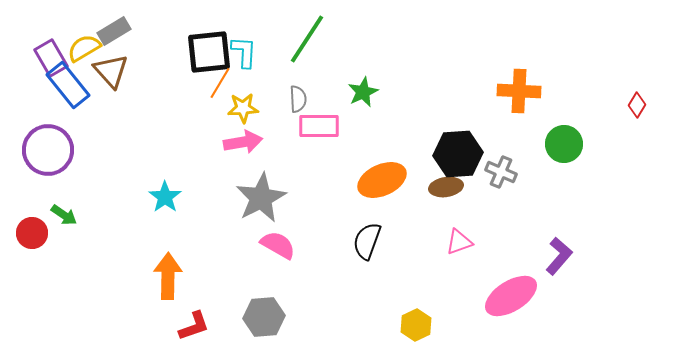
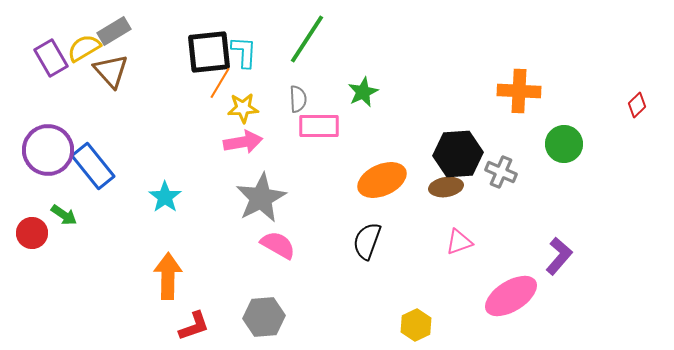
blue rectangle: moved 25 px right, 81 px down
red diamond: rotated 15 degrees clockwise
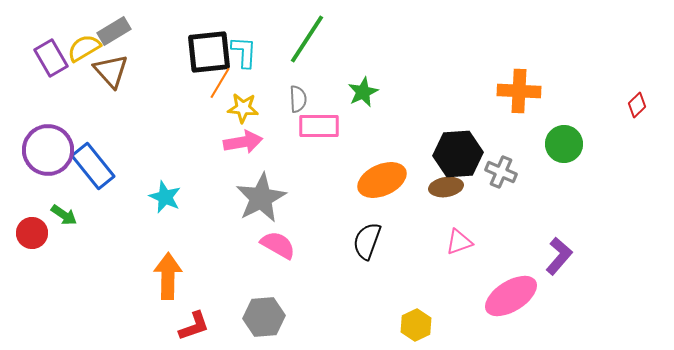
yellow star: rotated 8 degrees clockwise
cyan star: rotated 12 degrees counterclockwise
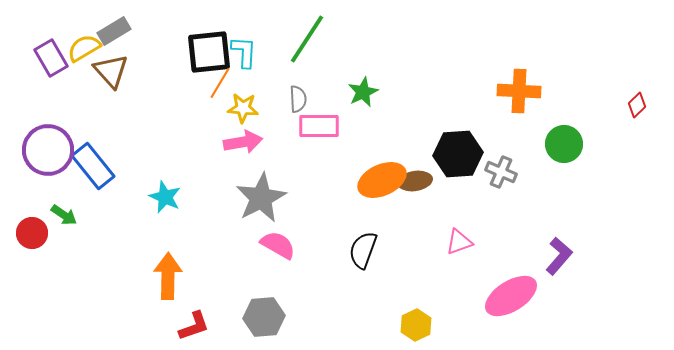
brown ellipse: moved 31 px left, 6 px up
black semicircle: moved 4 px left, 9 px down
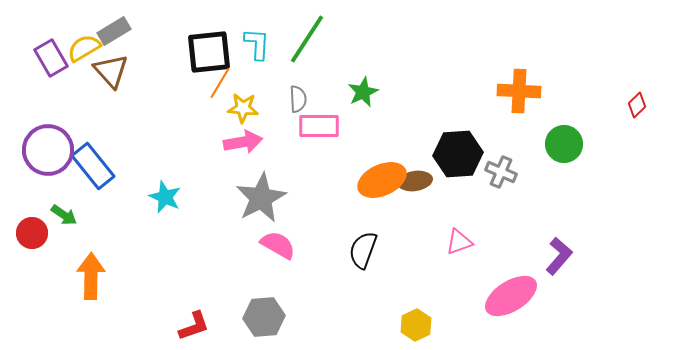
cyan L-shape: moved 13 px right, 8 px up
orange arrow: moved 77 px left
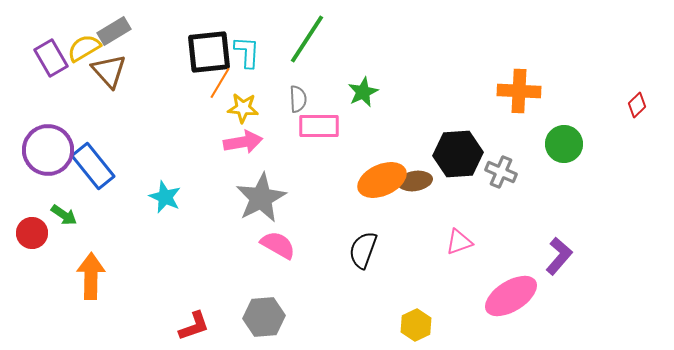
cyan L-shape: moved 10 px left, 8 px down
brown triangle: moved 2 px left
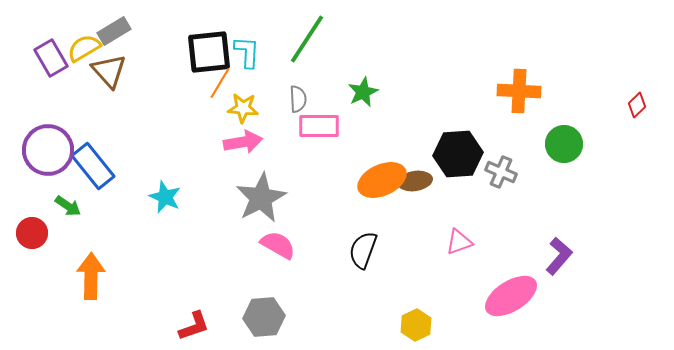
green arrow: moved 4 px right, 9 px up
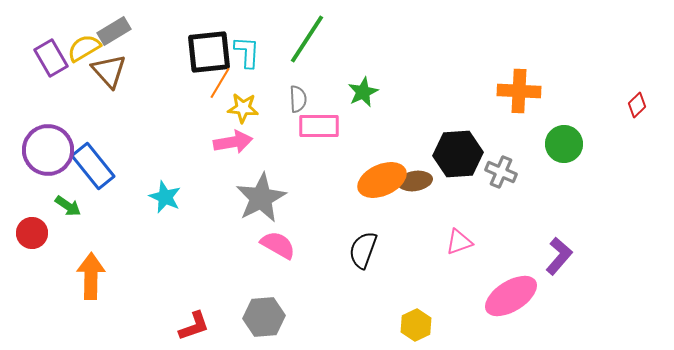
pink arrow: moved 10 px left
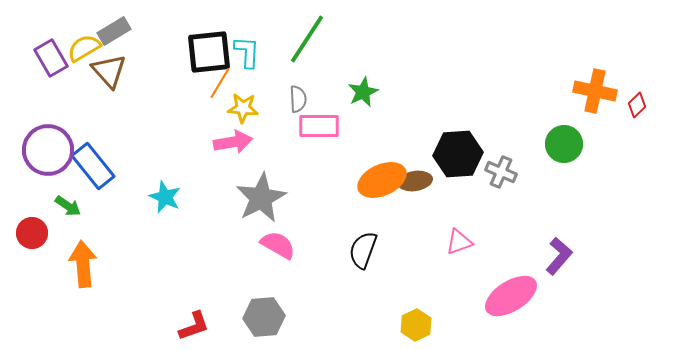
orange cross: moved 76 px right; rotated 9 degrees clockwise
orange arrow: moved 8 px left, 12 px up; rotated 6 degrees counterclockwise
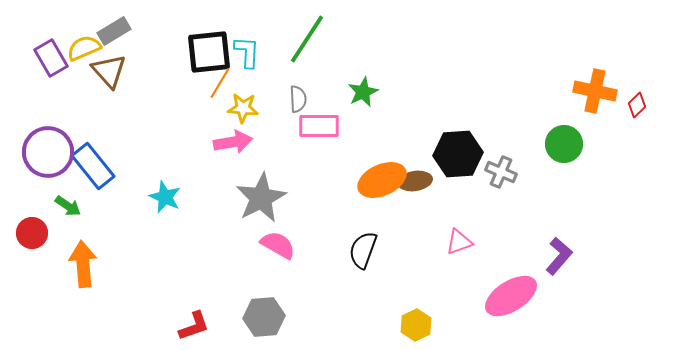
yellow semicircle: rotated 8 degrees clockwise
purple circle: moved 2 px down
